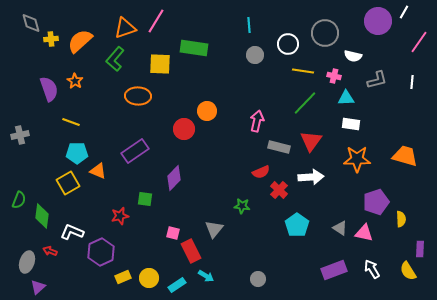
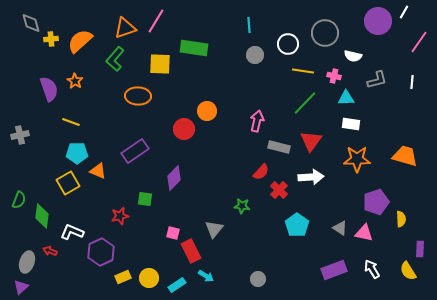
red semicircle at (261, 172): rotated 24 degrees counterclockwise
purple triangle at (38, 287): moved 17 px left
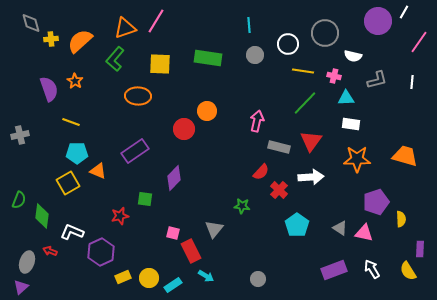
green rectangle at (194, 48): moved 14 px right, 10 px down
cyan rectangle at (177, 285): moved 4 px left
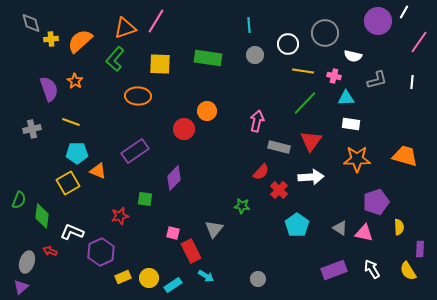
gray cross at (20, 135): moved 12 px right, 6 px up
yellow semicircle at (401, 219): moved 2 px left, 8 px down
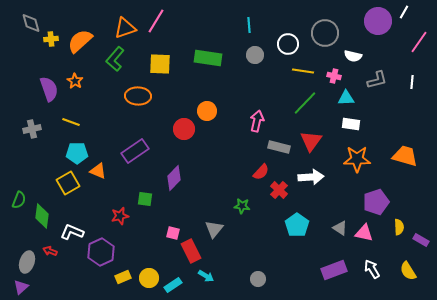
purple rectangle at (420, 249): moved 1 px right, 9 px up; rotated 63 degrees counterclockwise
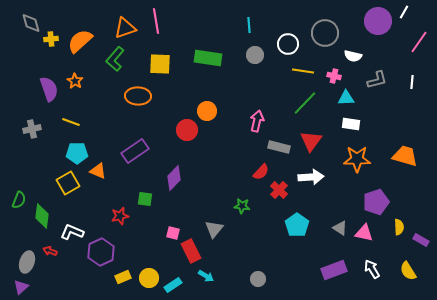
pink line at (156, 21): rotated 40 degrees counterclockwise
red circle at (184, 129): moved 3 px right, 1 px down
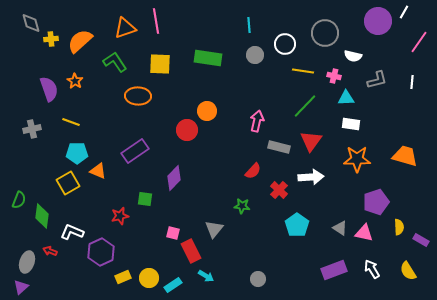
white circle at (288, 44): moved 3 px left
green L-shape at (115, 59): moved 3 px down; rotated 105 degrees clockwise
green line at (305, 103): moved 3 px down
red semicircle at (261, 172): moved 8 px left, 1 px up
